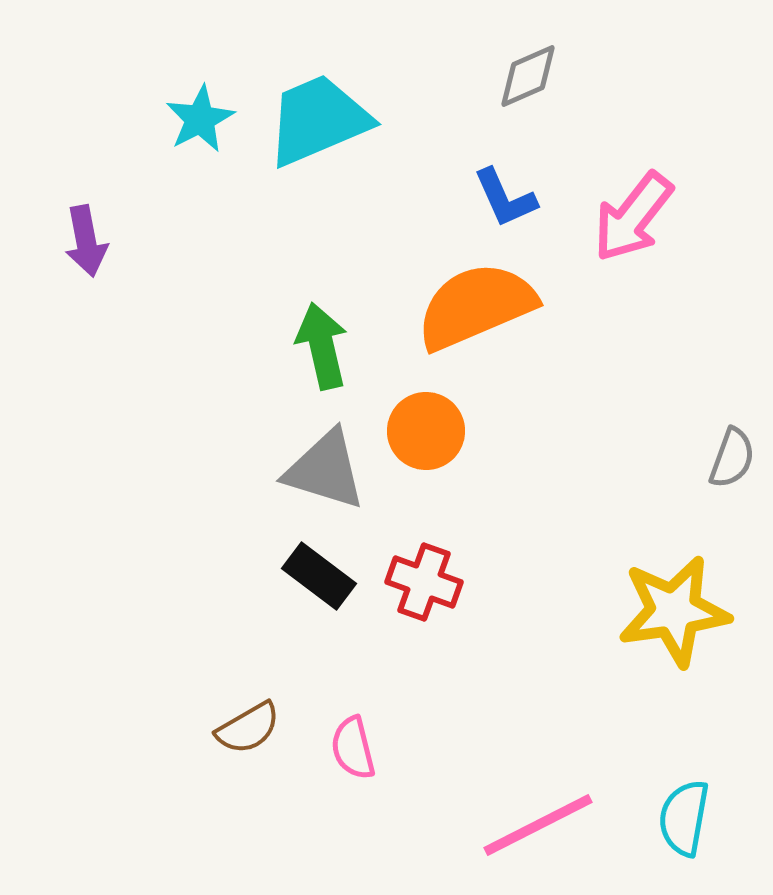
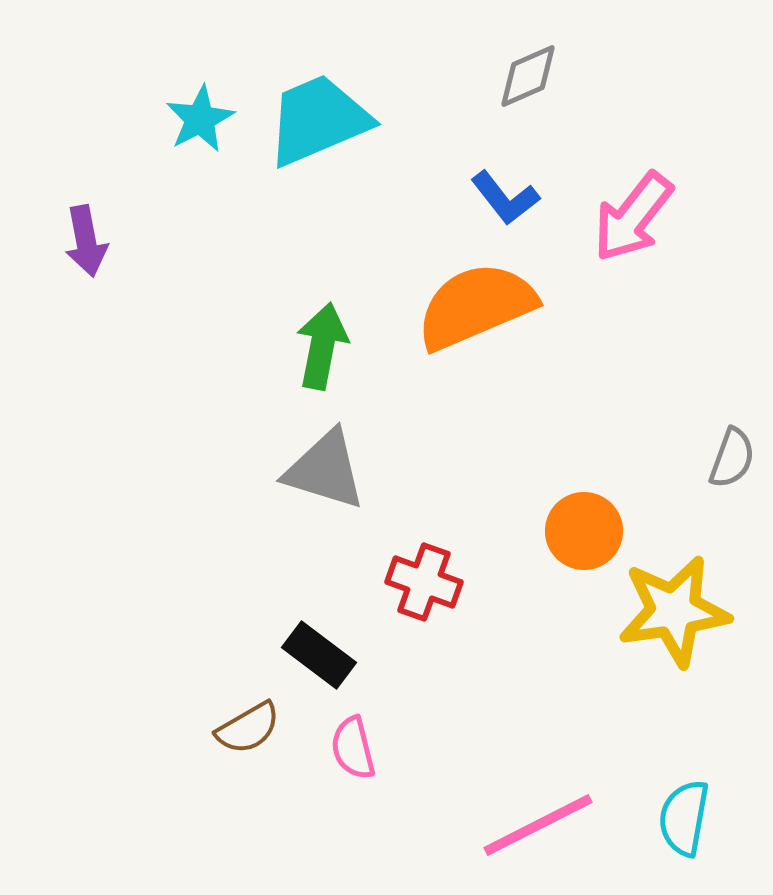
blue L-shape: rotated 14 degrees counterclockwise
green arrow: rotated 24 degrees clockwise
orange circle: moved 158 px right, 100 px down
black rectangle: moved 79 px down
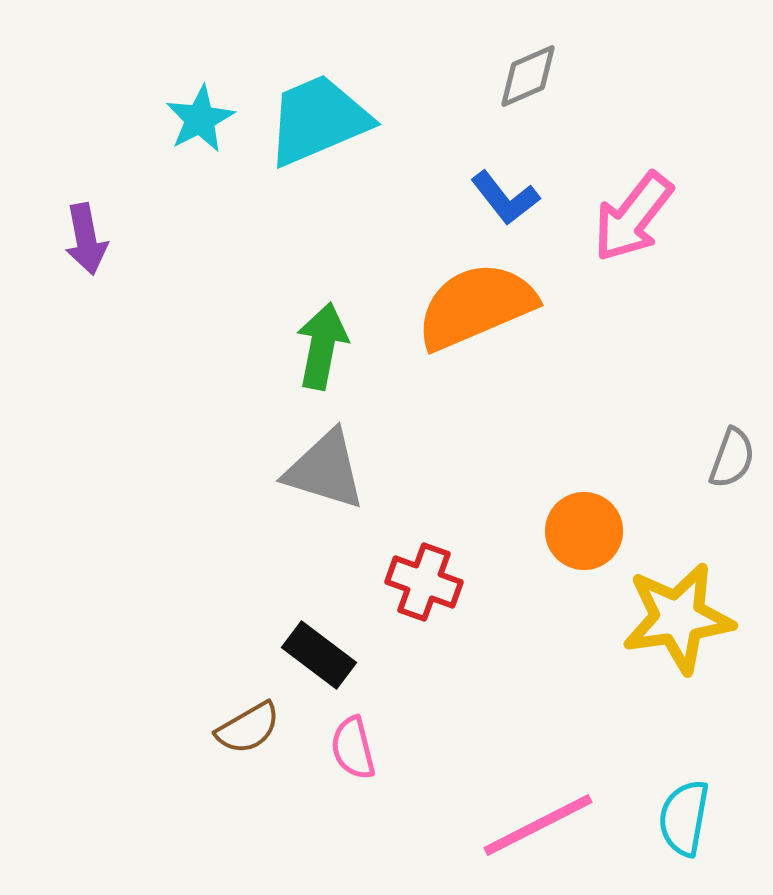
purple arrow: moved 2 px up
yellow star: moved 4 px right, 7 px down
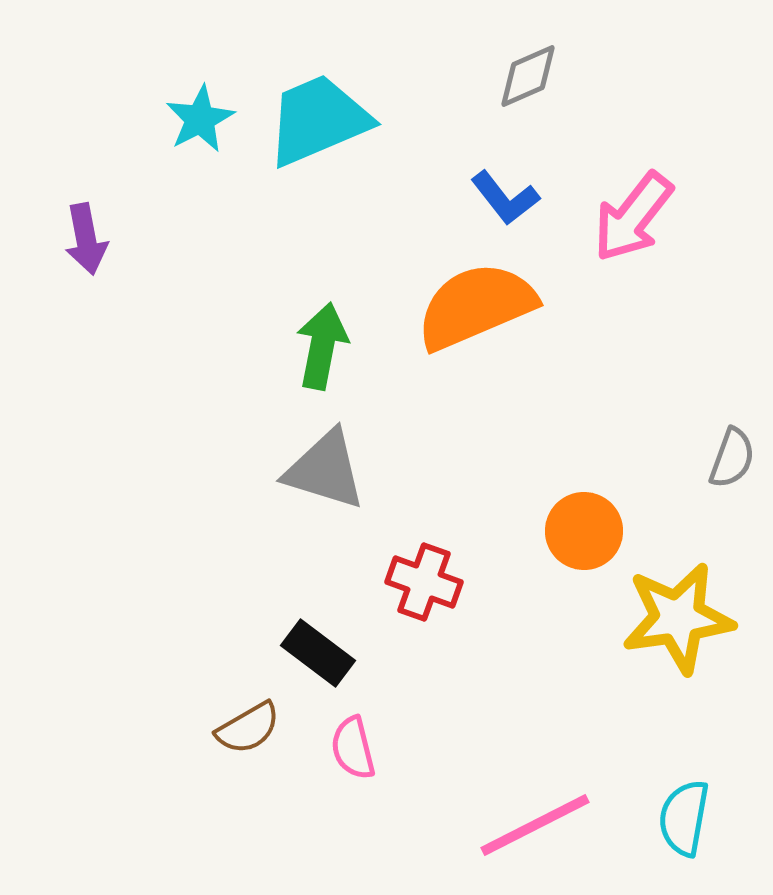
black rectangle: moved 1 px left, 2 px up
pink line: moved 3 px left
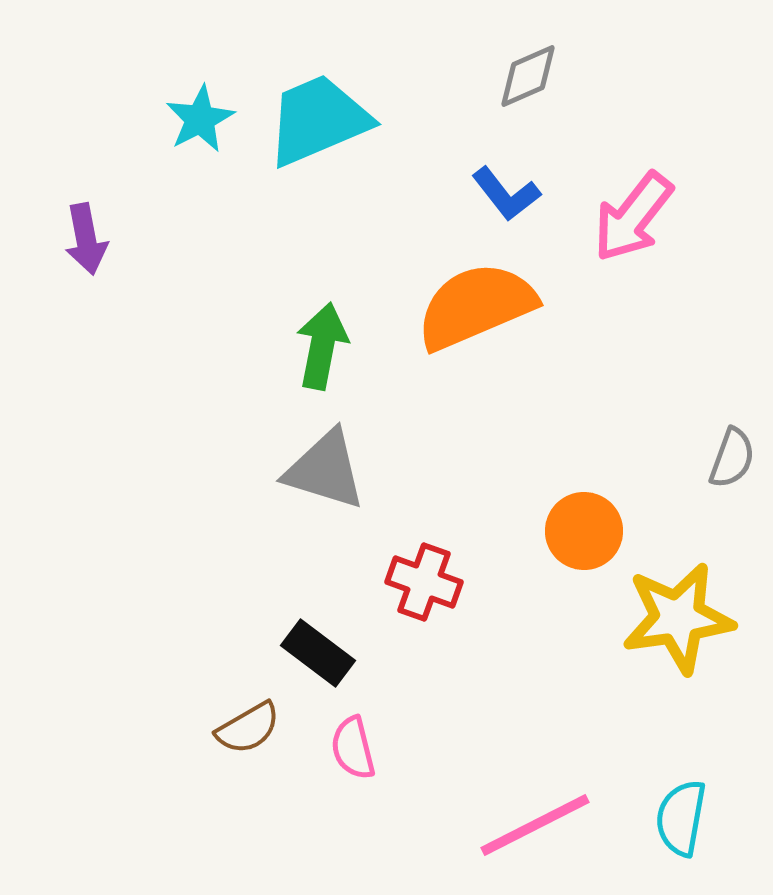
blue L-shape: moved 1 px right, 4 px up
cyan semicircle: moved 3 px left
